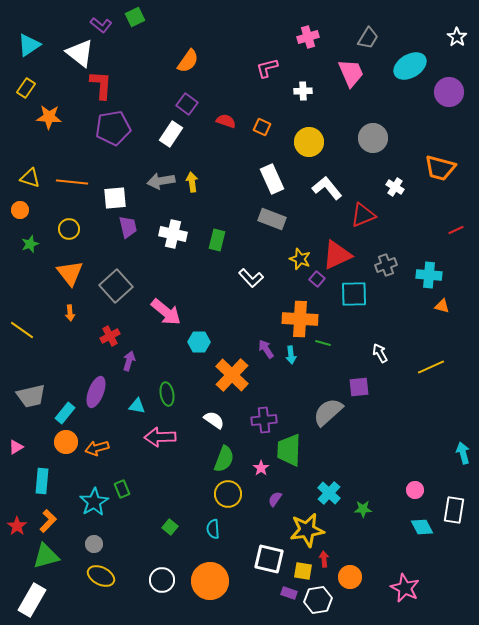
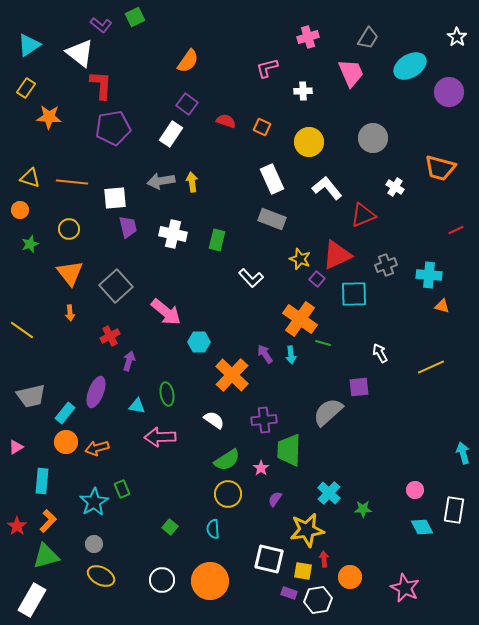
orange cross at (300, 319): rotated 32 degrees clockwise
purple arrow at (266, 349): moved 1 px left, 5 px down
green semicircle at (224, 459): moved 3 px right, 1 px down; rotated 36 degrees clockwise
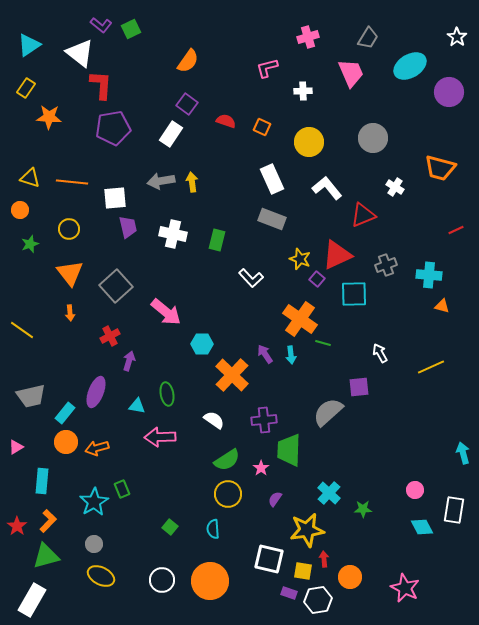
green square at (135, 17): moved 4 px left, 12 px down
cyan hexagon at (199, 342): moved 3 px right, 2 px down
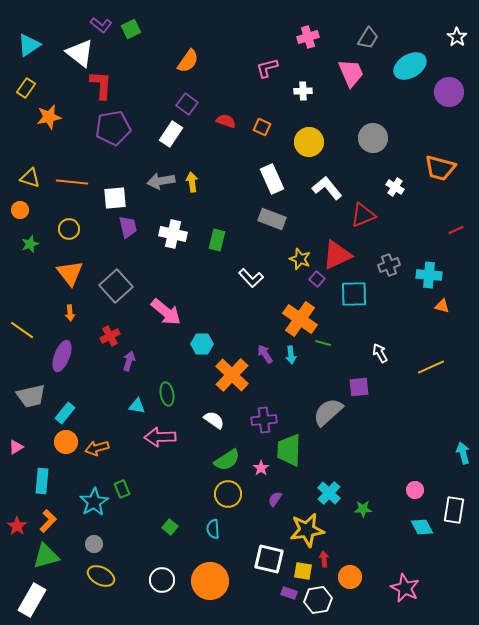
orange star at (49, 117): rotated 15 degrees counterclockwise
gray cross at (386, 265): moved 3 px right
purple ellipse at (96, 392): moved 34 px left, 36 px up
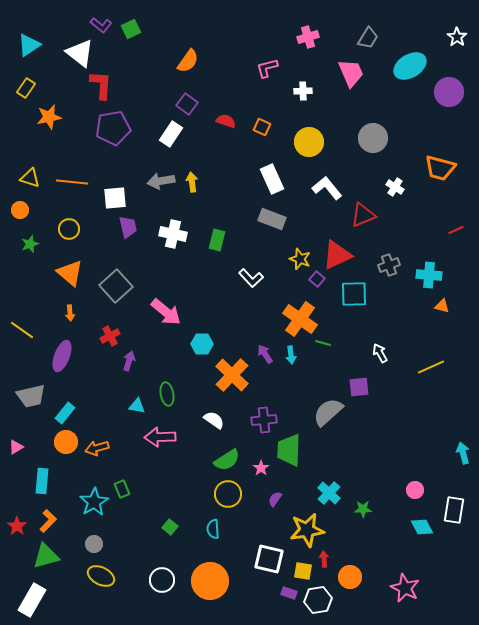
orange triangle at (70, 273): rotated 12 degrees counterclockwise
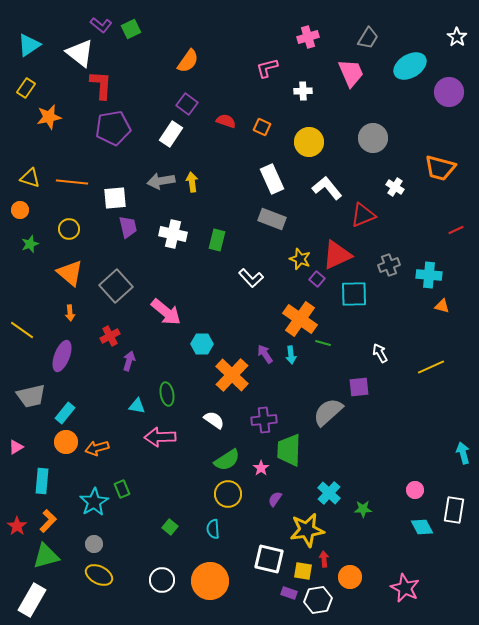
yellow ellipse at (101, 576): moved 2 px left, 1 px up
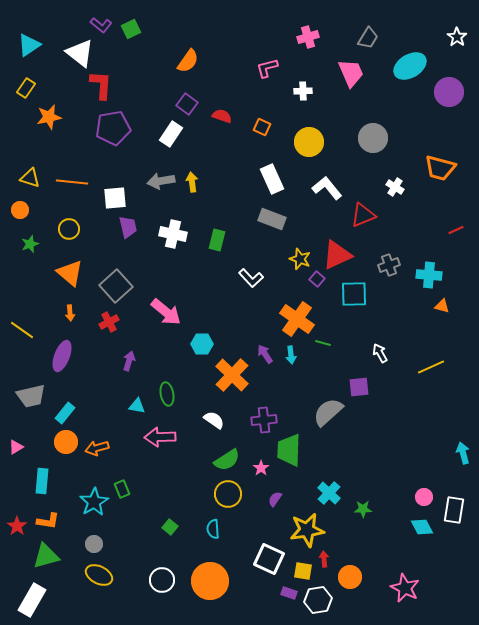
red semicircle at (226, 121): moved 4 px left, 5 px up
orange cross at (300, 319): moved 3 px left
red cross at (110, 336): moved 1 px left, 14 px up
pink circle at (415, 490): moved 9 px right, 7 px down
orange L-shape at (48, 521): rotated 55 degrees clockwise
white square at (269, 559): rotated 12 degrees clockwise
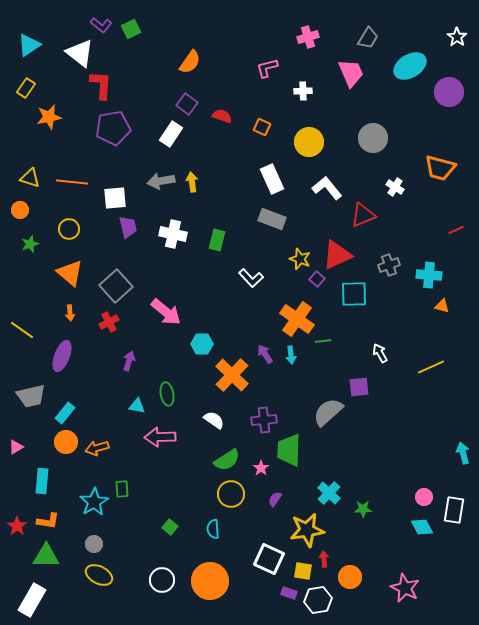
orange semicircle at (188, 61): moved 2 px right, 1 px down
green line at (323, 343): moved 2 px up; rotated 21 degrees counterclockwise
green rectangle at (122, 489): rotated 18 degrees clockwise
yellow circle at (228, 494): moved 3 px right
green triangle at (46, 556): rotated 16 degrees clockwise
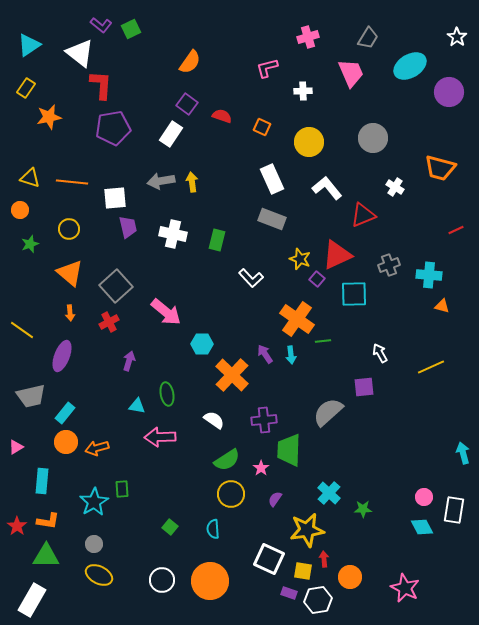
purple square at (359, 387): moved 5 px right
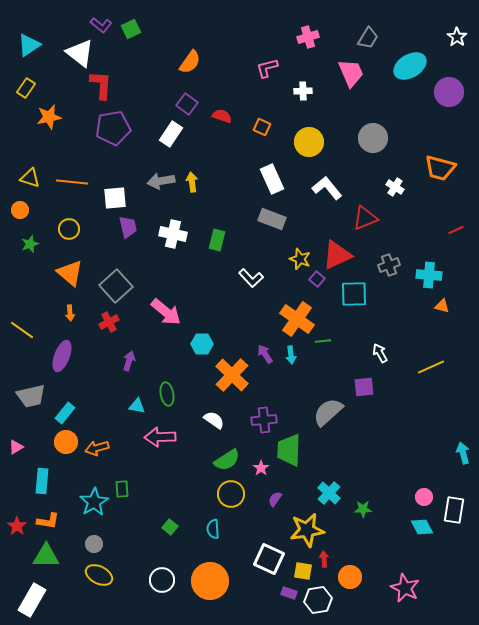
red triangle at (363, 215): moved 2 px right, 3 px down
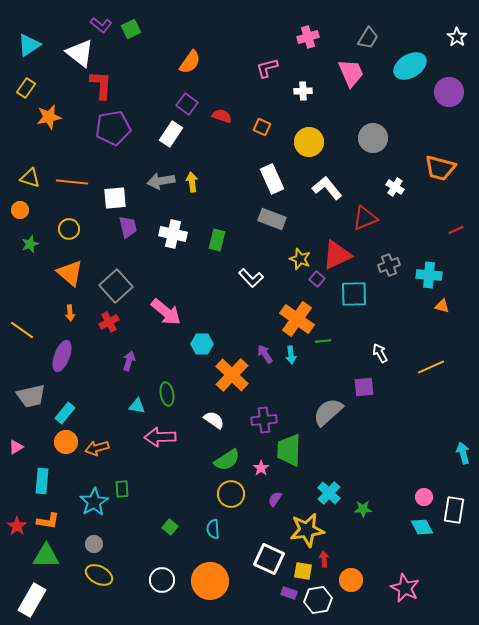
orange circle at (350, 577): moved 1 px right, 3 px down
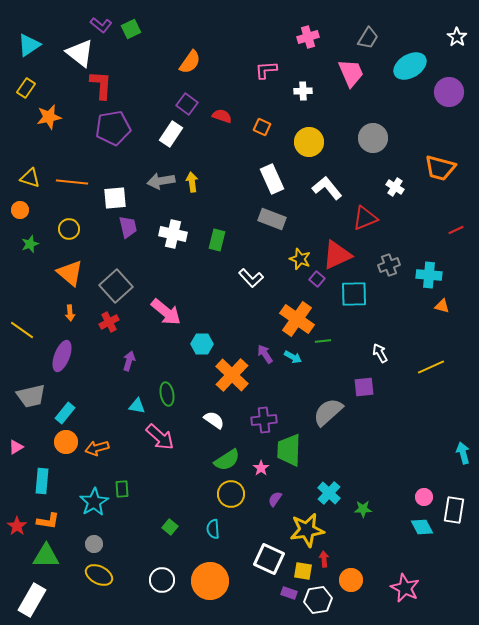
pink L-shape at (267, 68): moved 1 px left, 2 px down; rotated 10 degrees clockwise
cyan arrow at (291, 355): moved 2 px right, 2 px down; rotated 54 degrees counterclockwise
pink arrow at (160, 437): rotated 136 degrees counterclockwise
